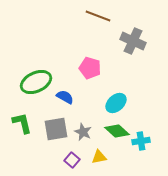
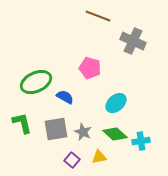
green diamond: moved 2 px left, 3 px down
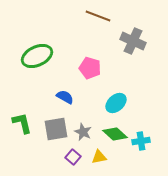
green ellipse: moved 1 px right, 26 px up
purple square: moved 1 px right, 3 px up
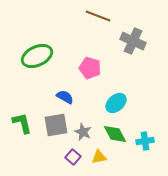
gray square: moved 4 px up
green diamond: rotated 20 degrees clockwise
cyan cross: moved 4 px right
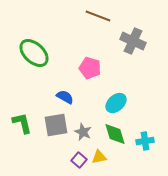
green ellipse: moved 3 px left, 3 px up; rotated 68 degrees clockwise
green diamond: rotated 10 degrees clockwise
purple square: moved 6 px right, 3 px down
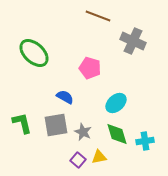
green diamond: moved 2 px right
purple square: moved 1 px left
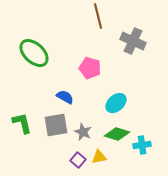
brown line: rotated 55 degrees clockwise
green diamond: rotated 55 degrees counterclockwise
cyan cross: moved 3 px left, 4 px down
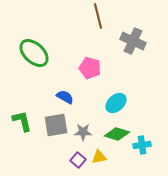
green L-shape: moved 2 px up
gray star: rotated 24 degrees counterclockwise
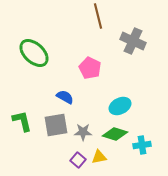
pink pentagon: rotated 10 degrees clockwise
cyan ellipse: moved 4 px right, 3 px down; rotated 15 degrees clockwise
green diamond: moved 2 px left
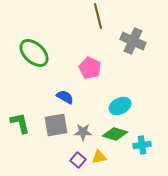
green L-shape: moved 2 px left, 2 px down
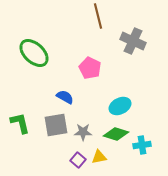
green diamond: moved 1 px right
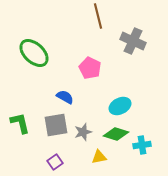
gray star: rotated 18 degrees counterclockwise
purple square: moved 23 px left, 2 px down; rotated 14 degrees clockwise
